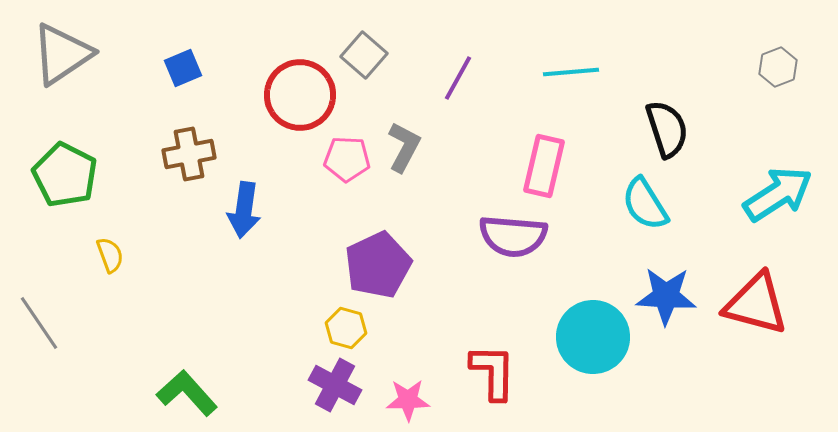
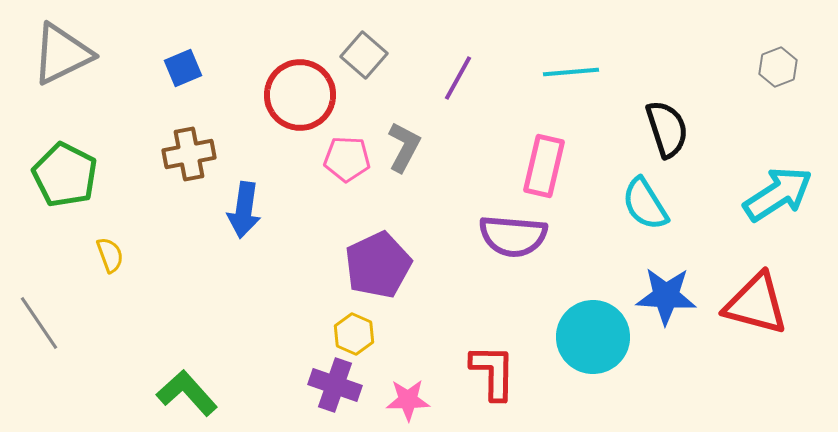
gray triangle: rotated 8 degrees clockwise
yellow hexagon: moved 8 px right, 6 px down; rotated 9 degrees clockwise
purple cross: rotated 9 degrees counterclockwise
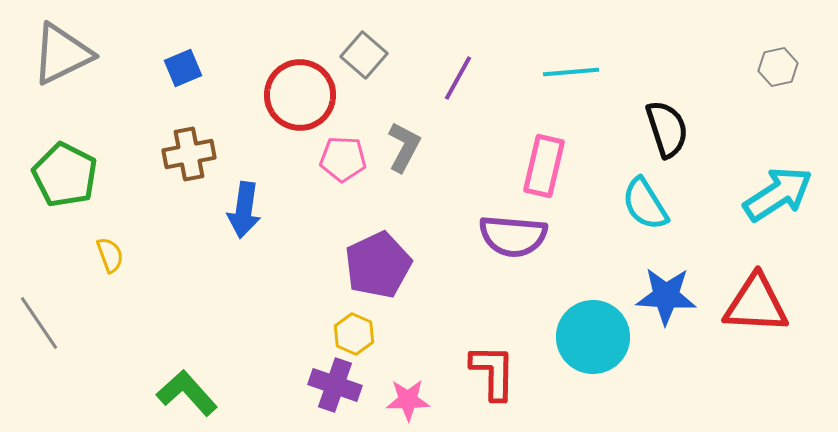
gray hexagon: rotated 9 degrees clockwise
pink pentagon: moved 4 px left
red triangle: rotated 12 degrees counterclockwise
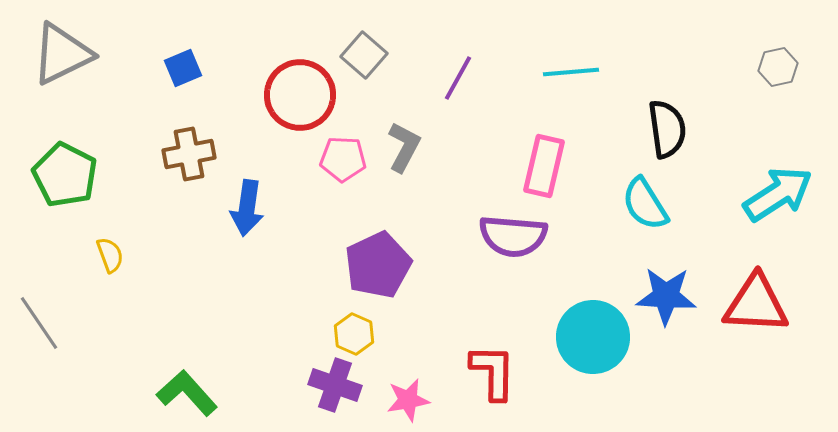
black semicircle: rotated 10 degrees clockwise
blue arrow: moved 3 px right, 2 px up
pink star: rotated 9 degrees counterclockwise
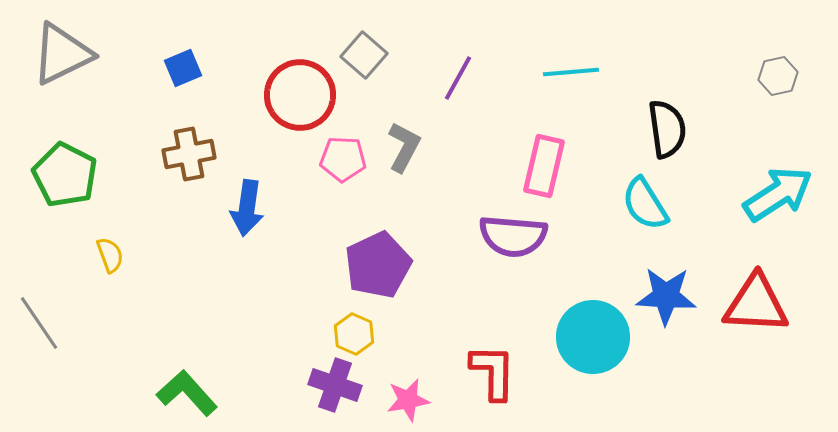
gray hexagon: moved 9 px down
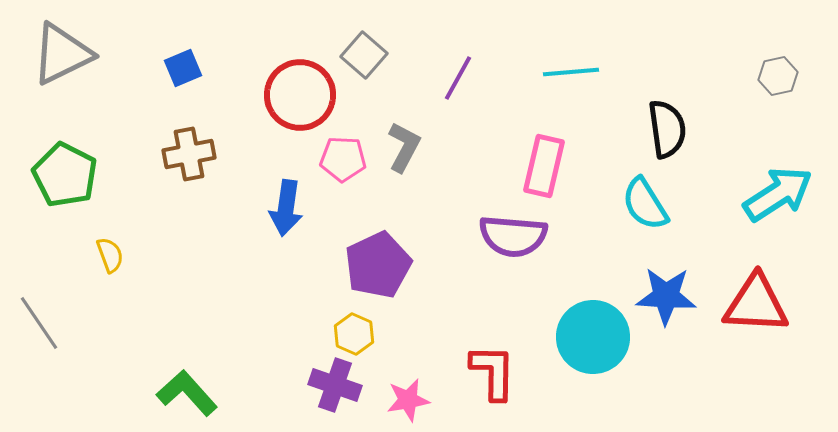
blue arrow: moved 39 px right
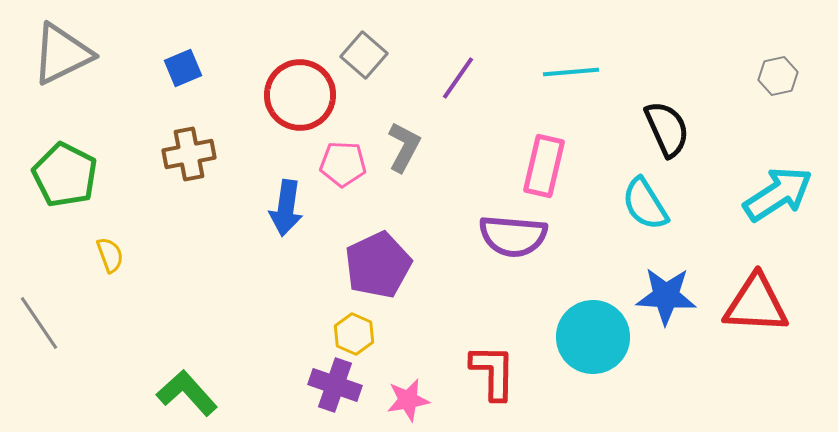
purple line: rotated 6 degrees clockwise
black semicircle: rotated 16 degrees counterclockwise
pink pentagon: moved 5 px down
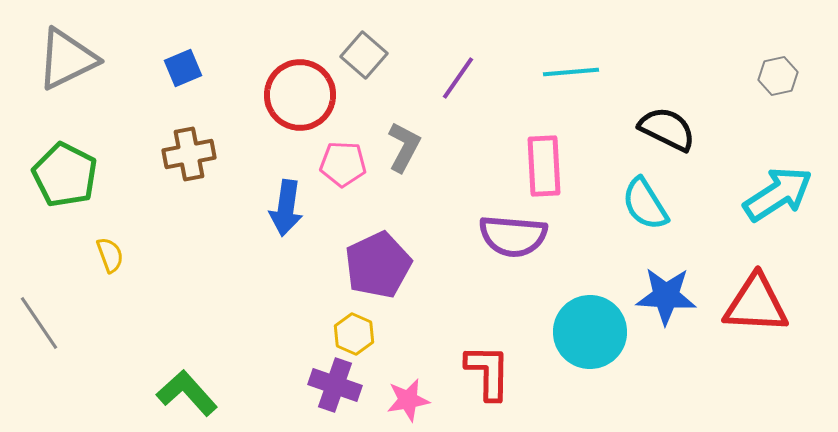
gray triangle: moved 5 px right, 5 px down
black semicircle: rotated 40 degrees counterclockwise
pink rectangle: rotated 16 degrees counterclockwise
cyan circle: moved 3 px left, 5 px up
red L-shape: moved 5 px left
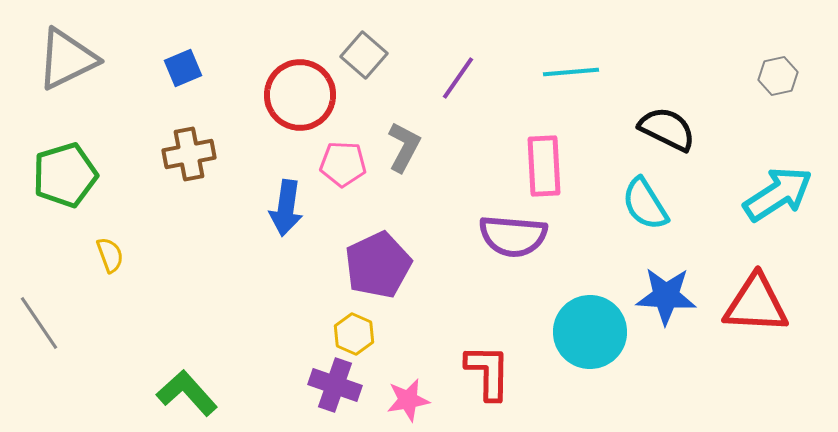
green pentagon: rotated 28 degrees clockwise
